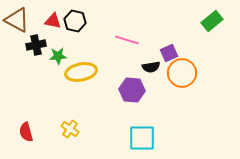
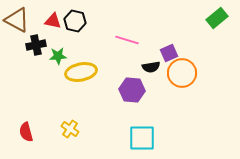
green rectangle: moved 5 px right, 3 px up
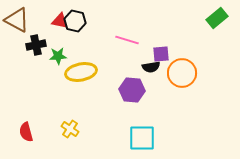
red triangle: moved 7 px right
purple square: moved 8 px left, 1 px down; rotated 18 degrees clockwise
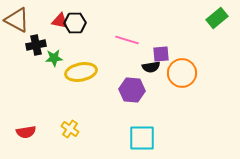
black hexagon: moved 2 px down; rotated 15 degrees counterclockwise
green star: moved 4 px left, 2 px down
red semicircle: rotated 84 degrees counterclockwise
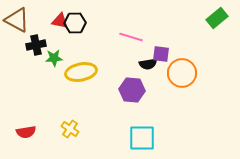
pink line: moved 4 px right, 3 px up
purple square: rotated 12 degrees clockwise
black semicircle: moved 3 px left, 3 px up
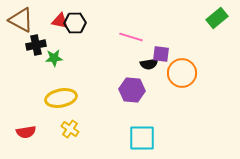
brown triangle: moved 4 px right
black semicircle: moved 1 px right
yellow ellipse: moved 20 px left, 26 px down
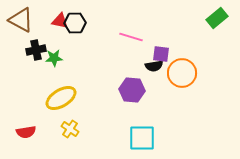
black cross: moved 5 px down
black semicircle: moved 5 px right, 2 px down
yellow ellipse: rotated 20 degrees counterclockwise
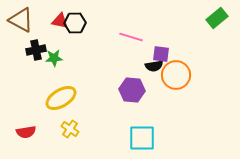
orange circle: moved 6 px left, 2 px down
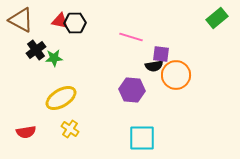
black cross: rotated 24 degrees counterclockwise
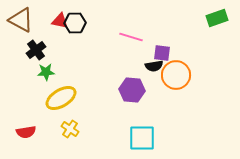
green rectangle: rotated 20 degrees clockwise
purple square: moved 1 px right, 1 px up
green star: moved 8 px left, 14 px down
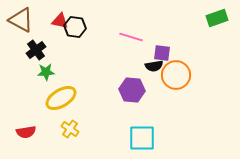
black hexagon: moved 4 px down; rotated 10 degrees clockwise
